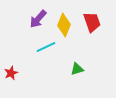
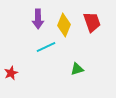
purple arrow: rotated 42 degrees counterclockwise
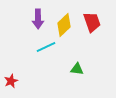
yellow diamond: rotated 25 degrees clockwise
green triangle: rotated 24 degrees clockwise
red star: moved 8 px down
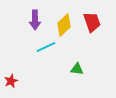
purple arrow: moved 3 px left, 1 px down
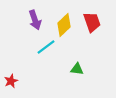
purple arrow: rotated 18 degrees counterclockwise
cyan line: rotated 12 degrees counterclockwise
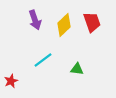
cyan line: moved 3 px left, 13 px down
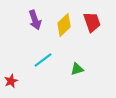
green triangle: rotated 24 degrees counterclockwise
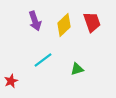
purple arrow: moved 1 px down
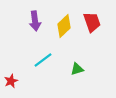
purple arrow: rotated 12 degrees clockwise
yellow diamond: moved 1 px down
